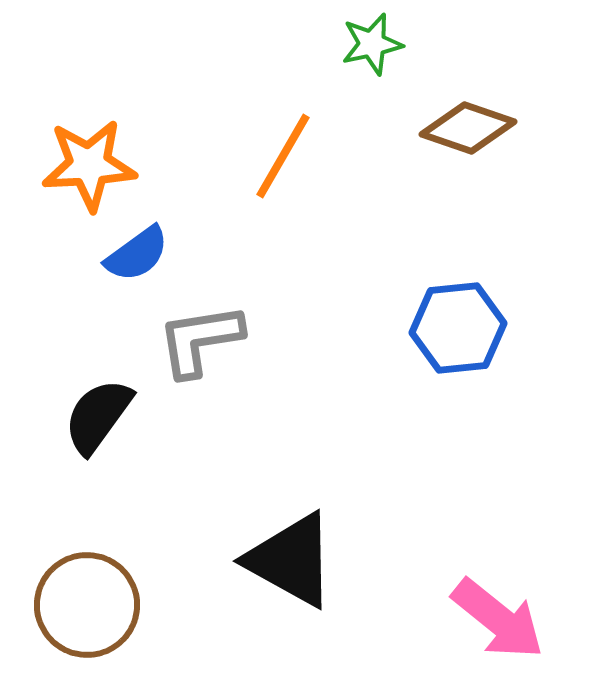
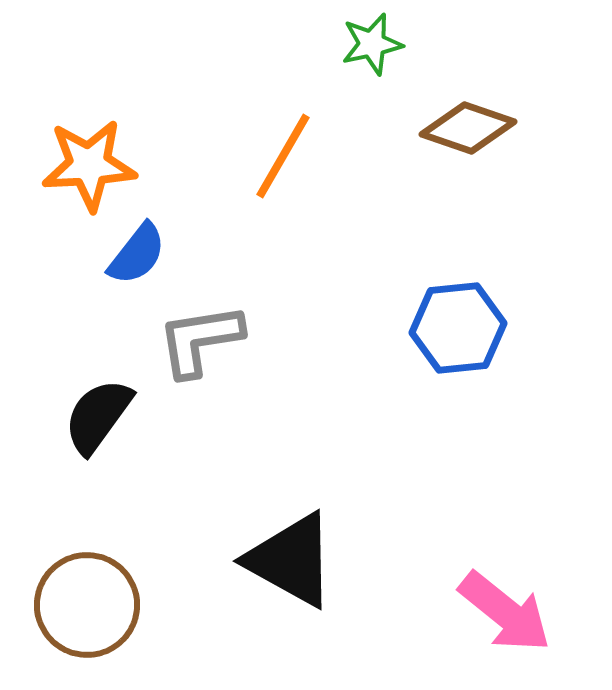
blue semicircle: rotated 16 degrees counterclockwise
pink arrow: moved 7 px right, 7 px up
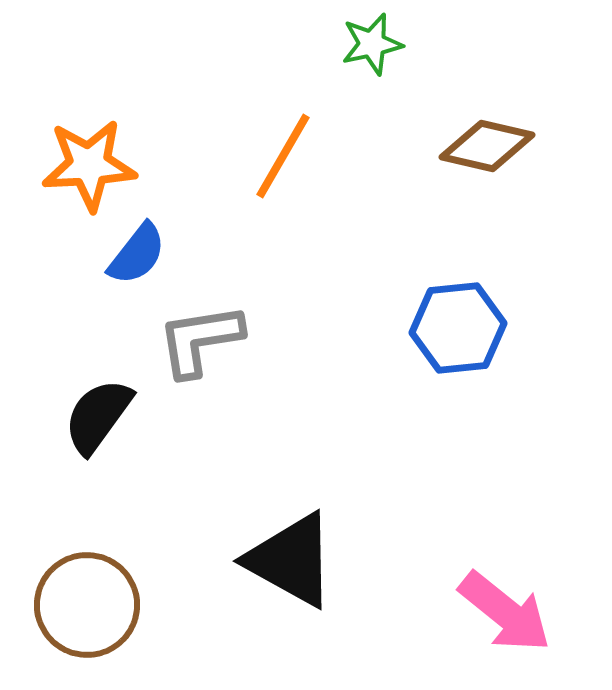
brown diamond: moved 19 px right, 18 px down; rotated 6 degrees counterclockwise
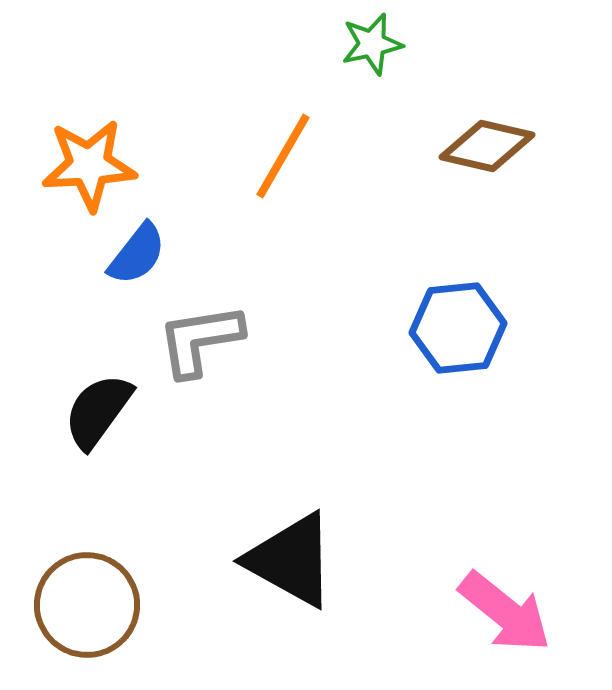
black semicircle: moved 5 px up
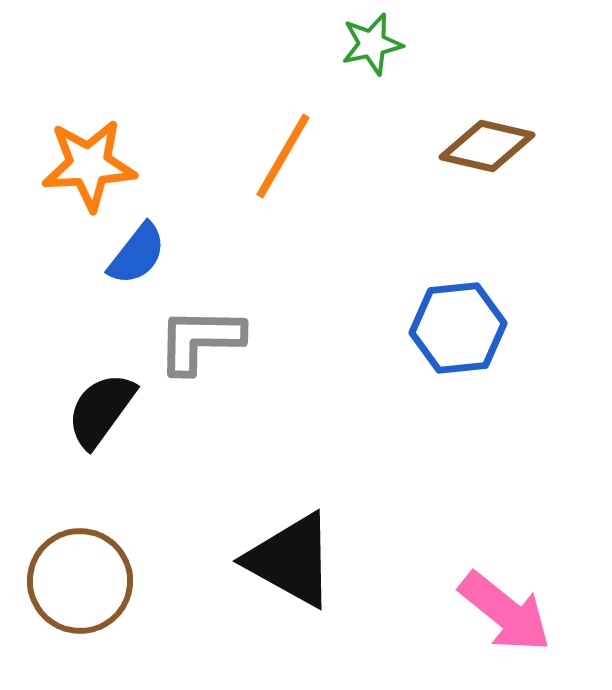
gray L-shape: rotated 10 degrees clockwise
black semicircle: moved 3 px right, 1 px up
brown circle: moved 7 px left, 24 px up
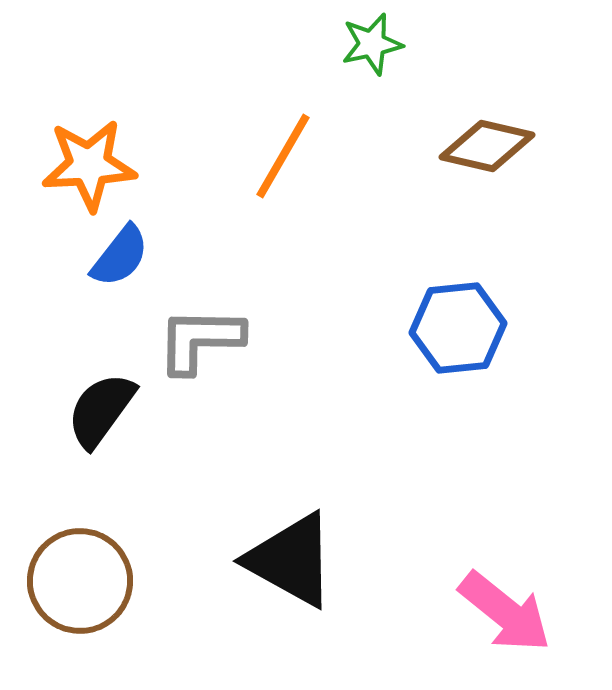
blue semicircle: moved 17 px left, 2 px down
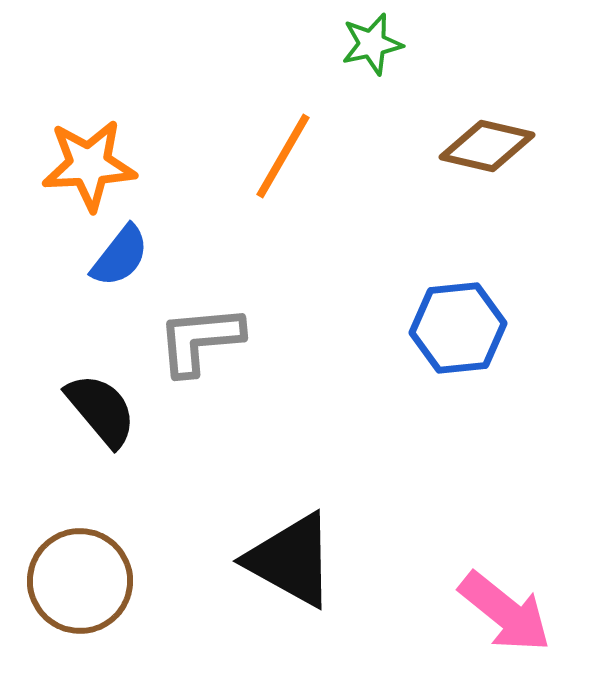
gray L-shape: rotated 6 degrees counterclockwise
black semicircle: rotated 104 degrees clockwise
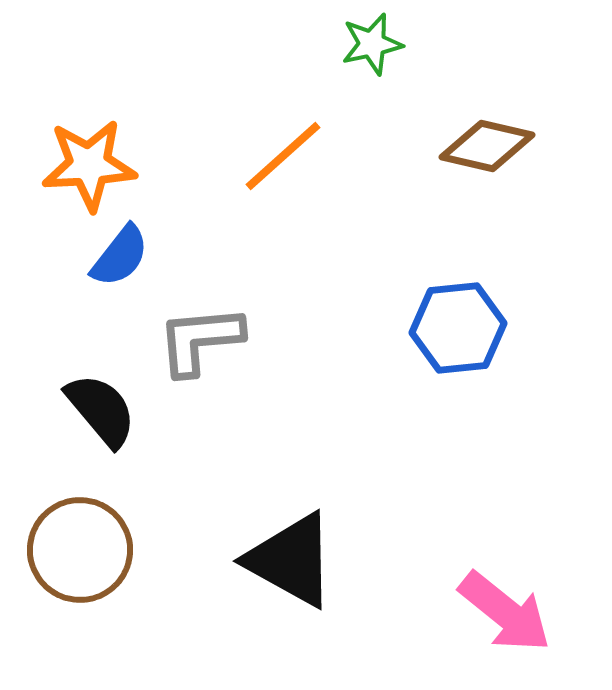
orange line: rotated 18 degrees clockwise
brown circle: moved 31 px up
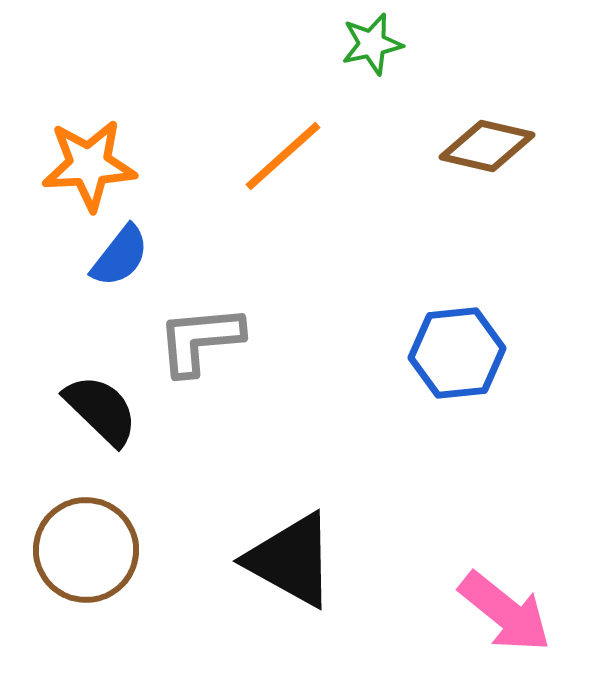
blue hexagon: moved 1 px left, 25 px down
black semicircle: rotated 6 degrees counterclockwise
brown circle: moved 6 px right
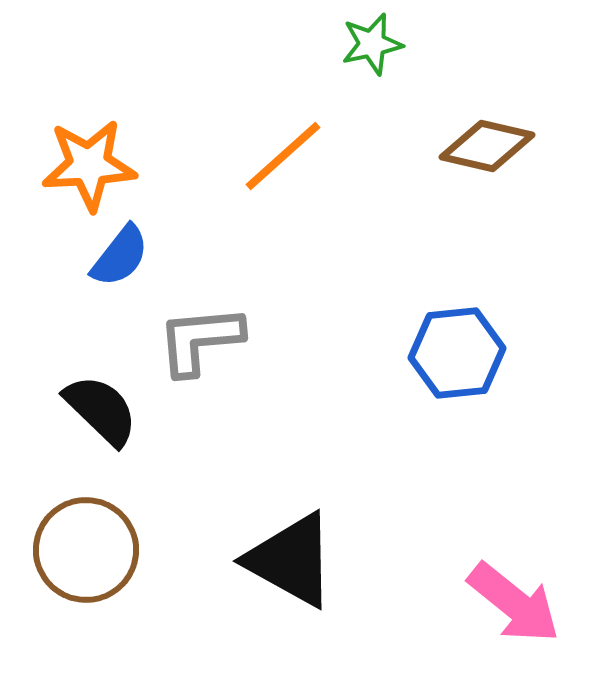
pink arrow: moved 9 px right, 9 px up
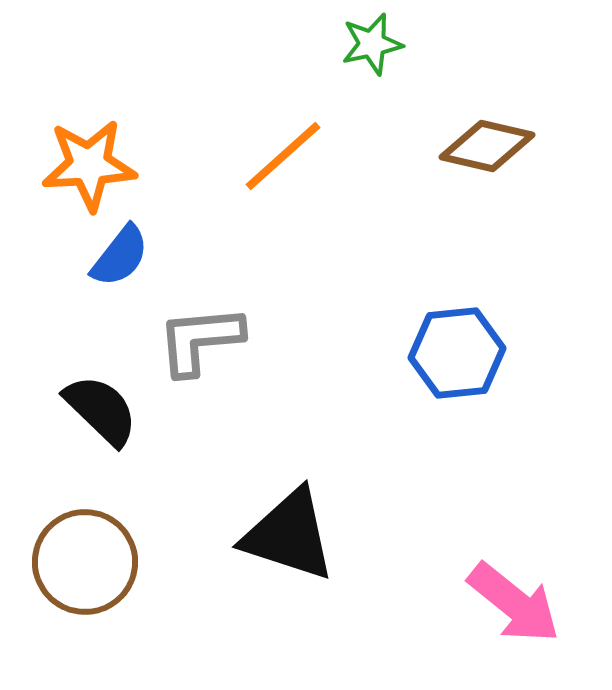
brown circle: moved 1 px left, 12 px down
black triangle: moved 2 px left, 25 px up; rotated 11 degrees counterclockwise
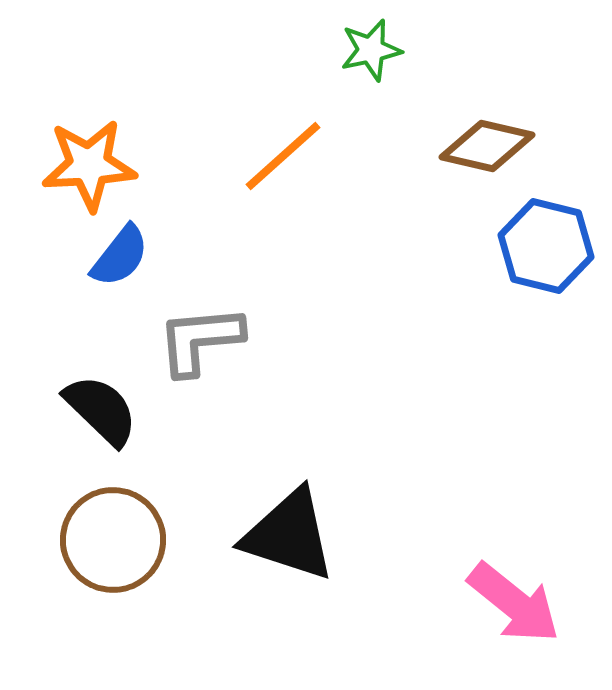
green star: moved 1 px left, 6 px down
blue hexagon: moved 89 px right, 107 px up; rotated 20 degrees clockwise
brown circle: moved 28 px right, 22 px up
